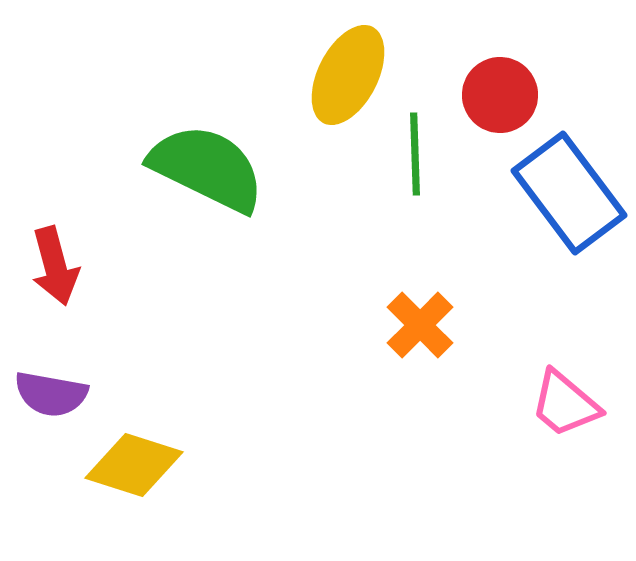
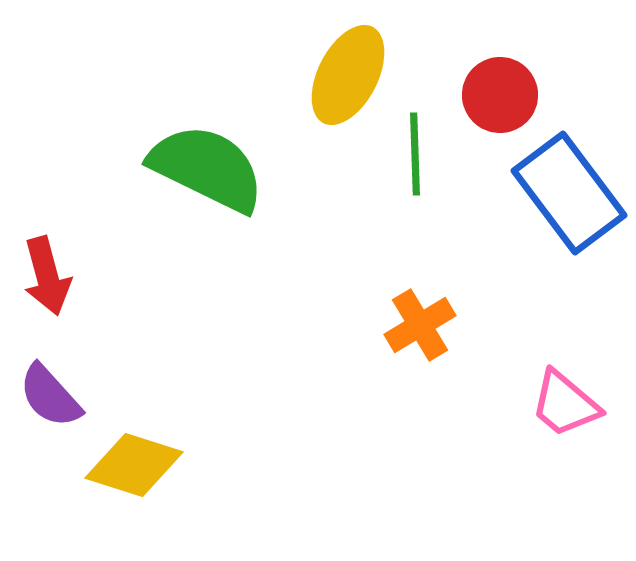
red arrow: moved 8 px left, 10 px down
orange cross: rotated 14 degrees clockwise
purple semicircle: moved 1 px left, 2 px down; rotated 38 degrees clockwise
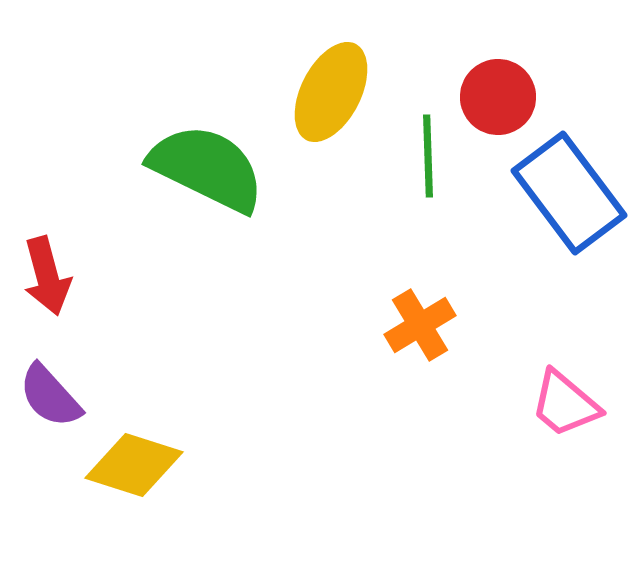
yellow ellipse: moved 17 px left, 17 px down
red circle: moved 2 px left, 2 px down
green line: moved 13 px right, 2 px down
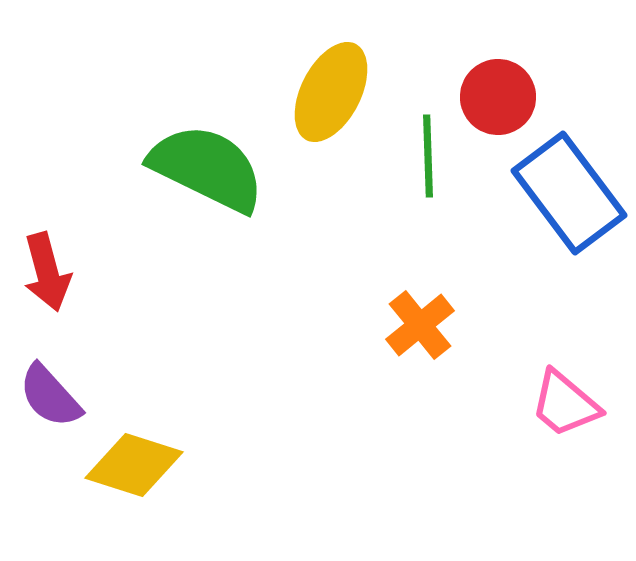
red arrow: moved 4 px up
orange cross: rotated 8 degrees counterclockwise
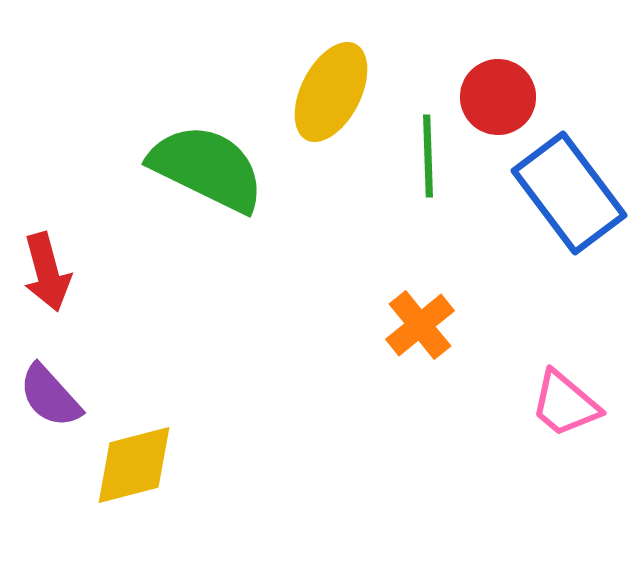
yellow diamond: rotated 32 degrees counterclockwise
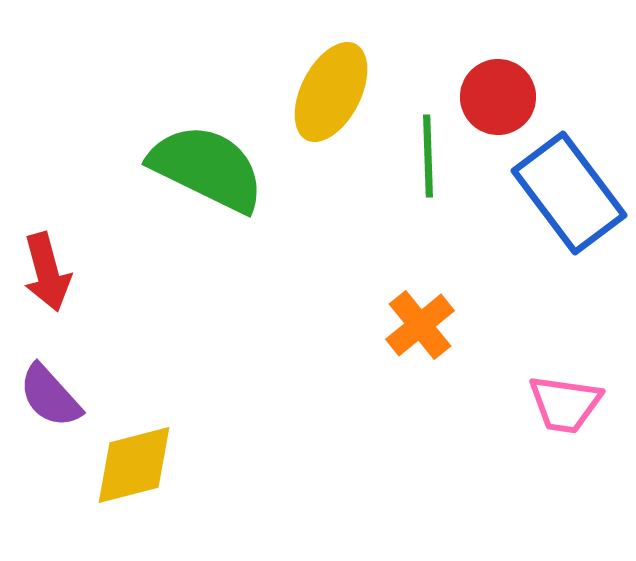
pink trapezoid: rotated 32 degrees counterclockwise
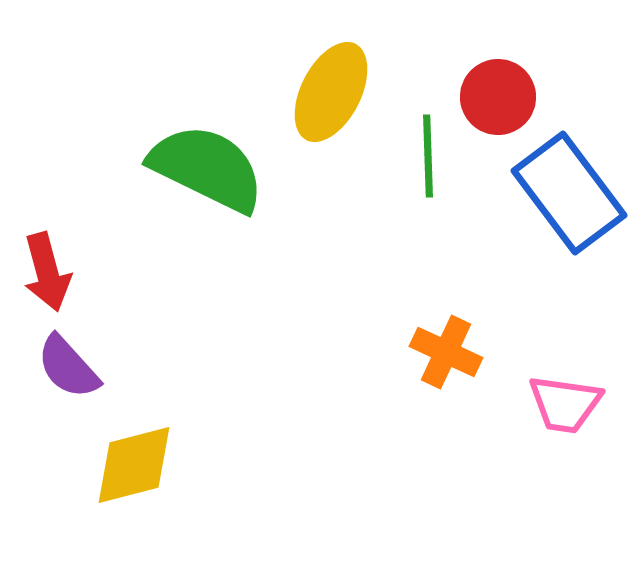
orange cross: moved 26 px right, 27 px down; rotated 26 degrees counterclockwise
purple semicircle: moved 18 px right, 29 px up
